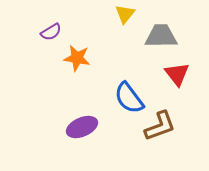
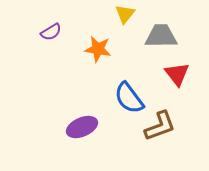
orange star: moved 21 px right, 9 px up
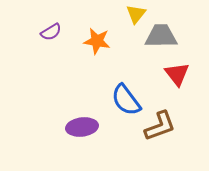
yellow triangle: moved 11 px right
orange star: moved 1 px left, 8 px up
blue semicircle: moved 3 px left, 2 px down
purple ellipse: rotated 16 degrees clockwise
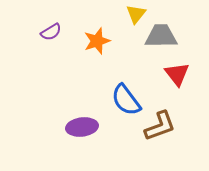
orange star: rotated 28 degrees counterclockwise
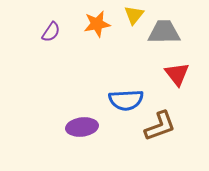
yellow triangle: moved 2 px left, 1 px down
purple semicircle: rotated 25 degrees counterclockwise
gray trapezoid: moved 3 px right, 4 px up
orange star: moved 17 px up; rotated 8 degrees clockwise
blue semicircle: rotated 56 degrees counterclockwise
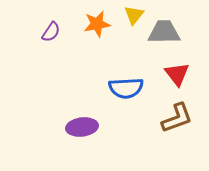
blue semicircle: moved 12 px up
brown L-shape: moved 17 px right, 8 px up
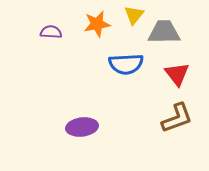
purple semicircle: rotated 120 degrees counterclockwise
blue semicircle: moved 24 px up
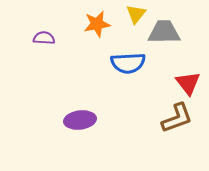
yellow triangle: moved 2 px right, 1 px up
purple semicircle: moved 7 px left, 6 px down
blue semicircle: moved 2 px right, 1 px up
red triangle: moved 11 px right, 9 px down
purple ellipse: moved 2 px left, 7 px up
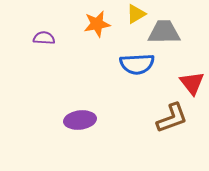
yellow triangle: rotated 20 degrees clockwise
blue semicircle: moved 9 px right, 1 px down
red triangle: moved 4 px right
brown L-shape: moved 5 px left
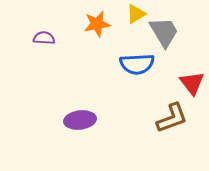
gray trapezoid: rotated 60 degrees clockwise
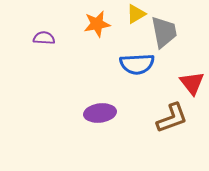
gray trapezoid: rotated 20 degrees clockwise
purple ellipse: moved 20 px right, 7 px up
